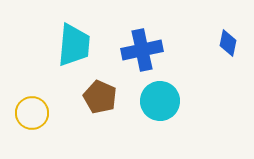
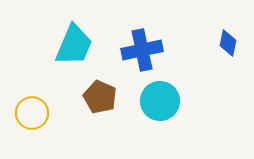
cyan trapezoid: rotated 18 degrees clockwise
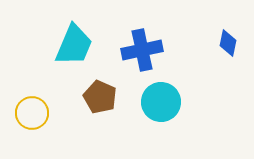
cyan circle: moved 1 px right, 1 px down
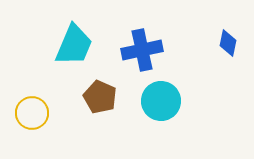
cyan circle: moved 1 px up
